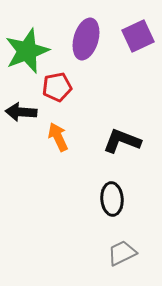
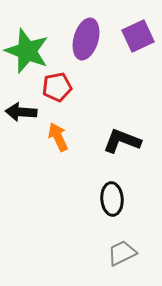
green star: rotated 30 degrees counterclockwise
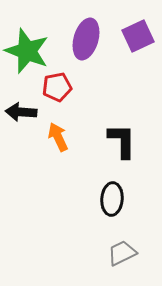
black L-shape: rotated 69 degrees clockwise
black ellipse: rotated 8 degrees clockwise
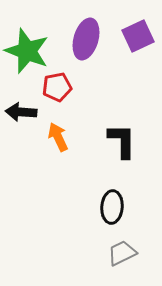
black ellipse: moved 8 px down
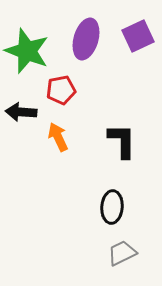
red pentagon: moved 4 px right, 3 px down
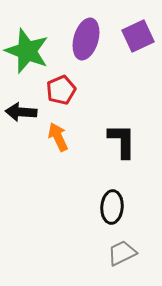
red pentagon: rotated 12 degrees counterclockwise
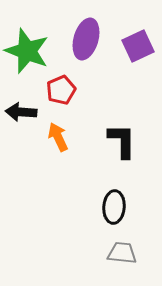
purple square: moved 10 px down
black ellipse: moved 2 px right
gray trapezoid: rotated 32 degrees clockwise
